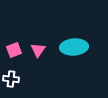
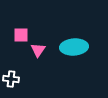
pink square: moved 7 px right, 15 px up; rotated 21 degrees clockwise
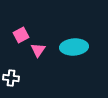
pink square: rotated 28 degrees counterclockwise
white cross: moved 1 px up
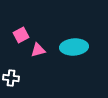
pink triangle: rotated 42 degrees clockwise
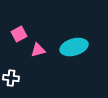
pink square: moved 2 px left, 1 px up
cyan ellipse: rotated 12 degrees counterclockwise
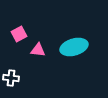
pink triangle: rotated 21 degrees clockwise
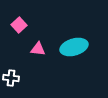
pink square: moved 9 px up; rotated 14 degrees counterclockwise
pink triangle: moved 1 px up
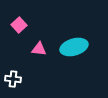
pink triangle: moved 1 px right
white cross: moved 2 px right, 1 px down
